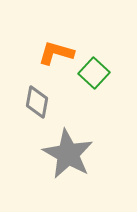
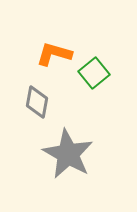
orange L-shape: moved 2 px left, 1 px down
green square: rotated 8 degrees clockwise
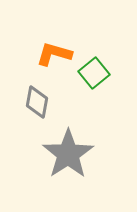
gray star: rotated 9 degrees clockwise
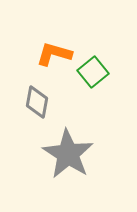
green square: moved 1 px left, 1 px up
gray star: rotated 6 degrees counterclockwise
